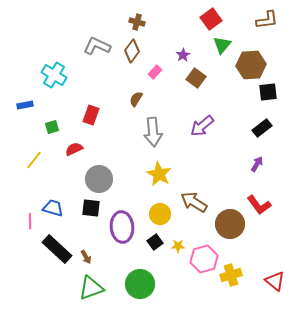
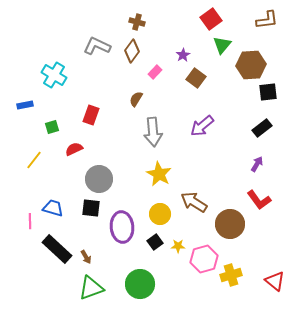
red L-shape at (259, 205): moved 5 px up
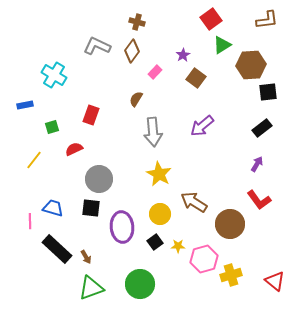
green triangle at (222, 45): rotated 18 degrees clockwise
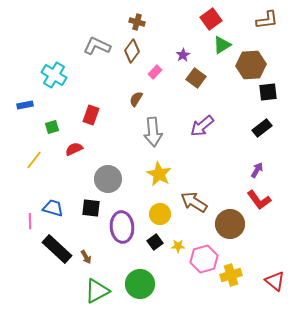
purple arrow at (257, 164): moved 6 px down
gray circle at (99, 179): moved 9 px right
green triangle at (91, 288): moved 6 px right, 3 px down; rotated 8 degrees counterclockwise
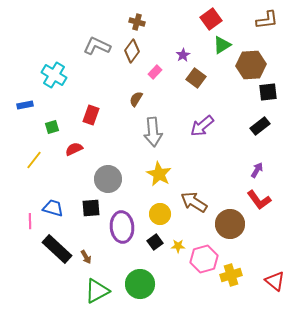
black rectangle at (262, 128): moved 2 px left, 2 px up
black square at (91, 208): rotated 12 degrees counterclockwise
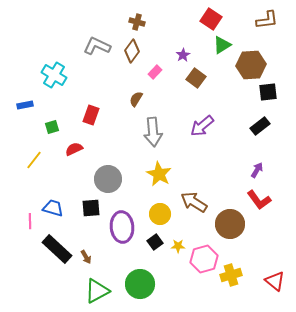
red square at (211, 19): rotated 20 degrees counterclockwise
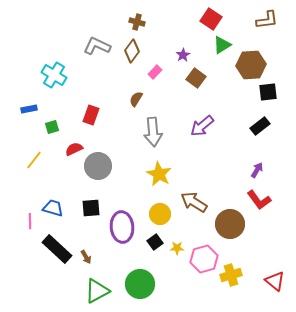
blue rectangle at (25, 105): moved 4 px right, 4 px down
gray circle at (108, 179): moved 10 px left, 13 px up
yellow star at (178, 246): moved 1 px left, 2 px down
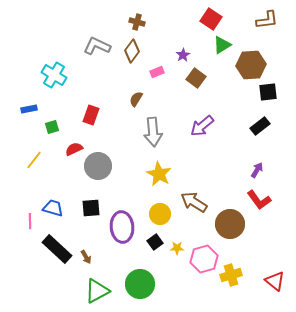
pink rectangle at (155, 72): moved 2 px right; rotated 24 degrees clockwise
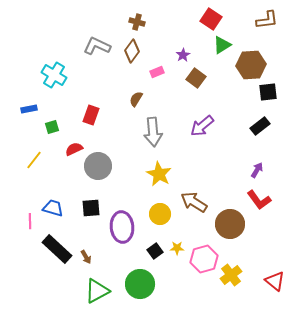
black square at (155, 242): moved 9 px down
yellow cross at (231, 275): rotated 20 degrees counterclockwise
